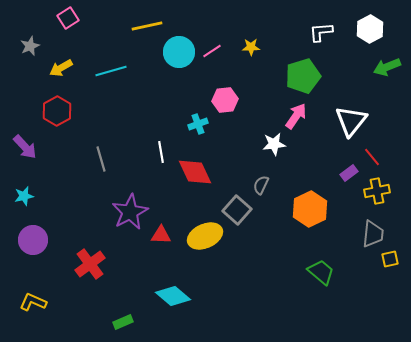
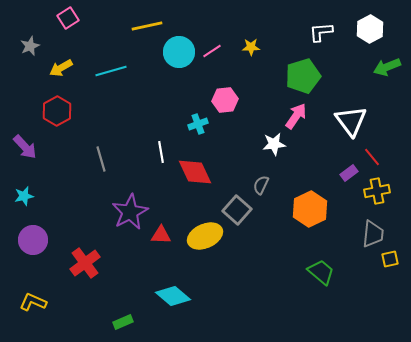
white triangle: rotated 16 degrees counterclockwise
red cross: moved 5 px left, 1 px up
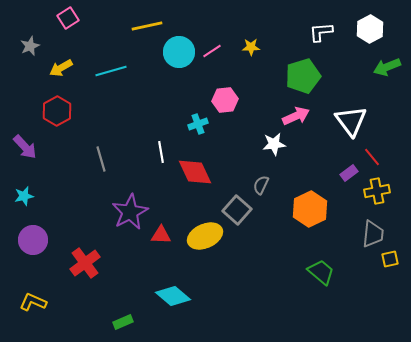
pink arrow: rotated 32 degrees clockwise
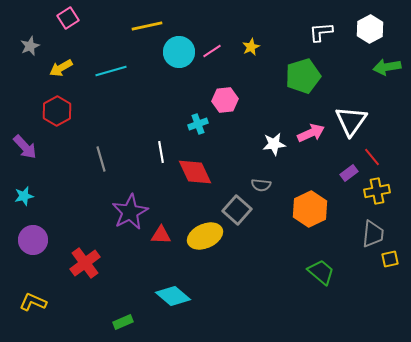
yellow star: rotated 24 degrees counterclockwise
green arrow: rotated 12 degrees clockwise
pink arrow: moved 15 px right, 17 px down
white triangle: rotated 12 degrees clockwise
gray semicircle: rotated 108 degrees counterclockwise
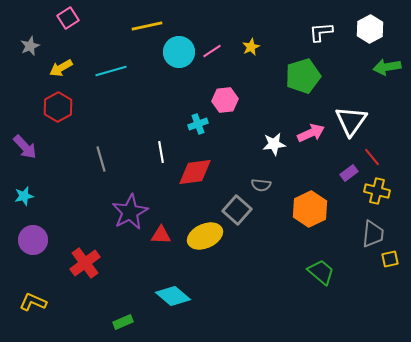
red hexagon: moved 1 px right, 4 px up
red diamond: rotated 72 degrees counterclockwise
yellow cross: rotated 25 degrees clockwise
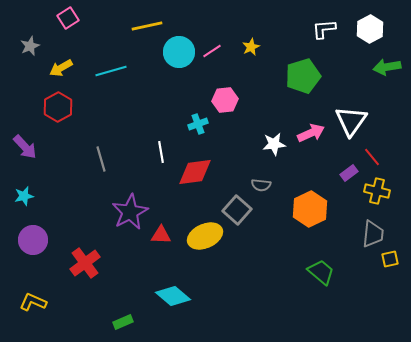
white L-shape: moved 3 px right, 3 px up
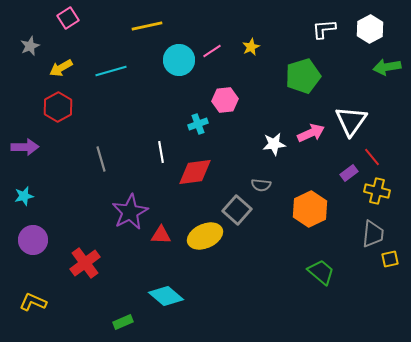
cyan circle: moved 8 px down
purple arrow: rotated 48 degrees counterclockwise
cyan diamond: moved 7 px left
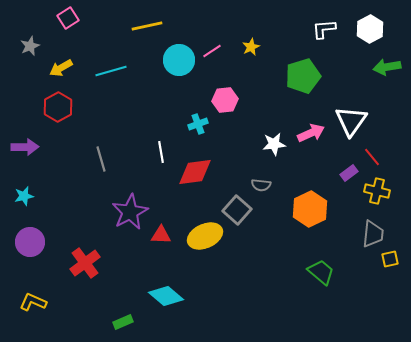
purple circle: moved 3 px left, 2 px down
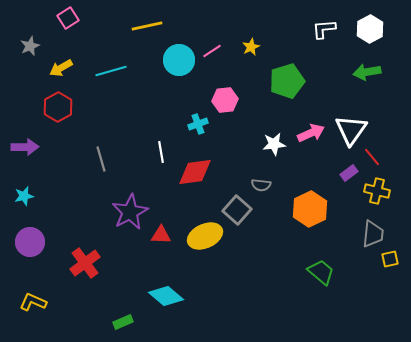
green arrow: moved 20 px left, 5 px down
green pentagon: moved 16 px left, 5 px down
white triangle: moved 9 px down
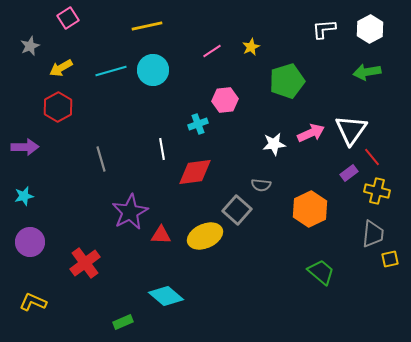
cyan circle: moved 26 px left, 10 px down
white line: moved 1 px right, 3 px up
